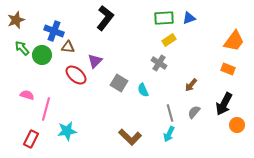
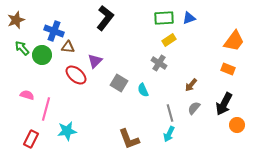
gray semicircle: moved 4 px up
brown L-shape: moved 1 px left, 2 px down; rotated 25 degrees clockwise
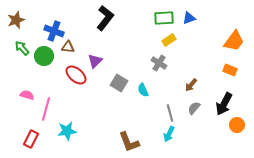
green circle: moved 2 px right, 1 px down
orange rectangle: moved 2 px right, 1 px down
brown L-shape: moved 3 px down
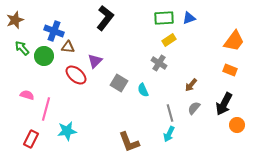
brown star: moved 1 px left
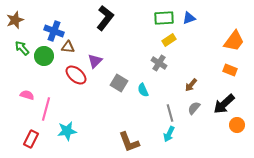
black arrow: rotated 20 degrees clockwise
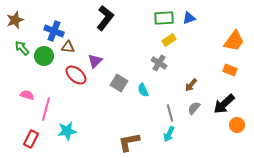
brown L-shape: rotated 100 degrees clockwise
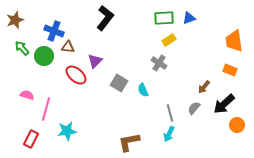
orange trapezoid: rotated 135 degrees clockwise
brown arrow: moved 13 px right, 2 px down
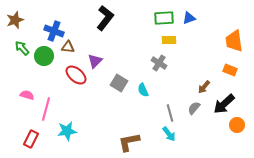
yellow rectangle: rotated 32 degrees clockwise
cyan arrow: rotated 63 degrees counterclockwise
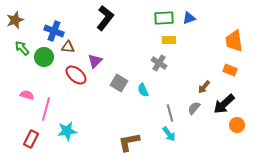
green circle: moved 1 px down
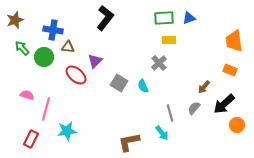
blue cross: moved 1 px left, 1 px up; rotated 12 degrees counterclockwise
gray cross: rotated 14 degrees clockwise
cyan semicircle: moved 4 px up
cyan arrow: moved 7 px left, 1 px up
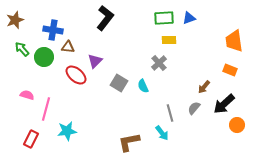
green arrow: moved 1 px down
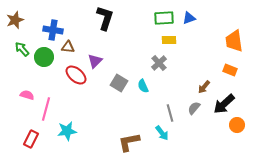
black L-shape: rotated 20 degrees counterclockwise
